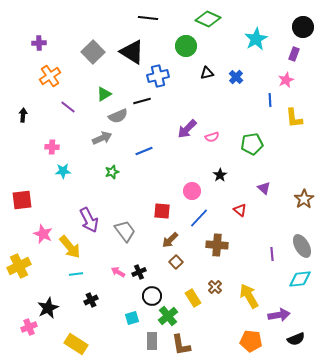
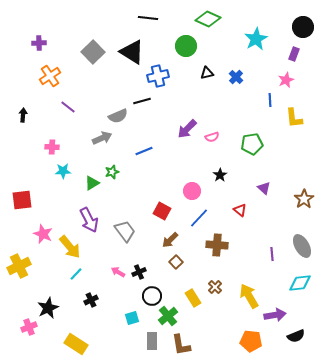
green triangle at (104, 94): moved 12 px left, 89 px down
red square at (162, 211): rotated 24 degrees clockwise
cyan line at (76, 274): rotated 40 degrees counterclockwise
cyan diamond at (300, 279): moved 4 px down
purple arrow at (279, 315): moved 4 px left
black semicircle at (296, 339): moved 3 px up
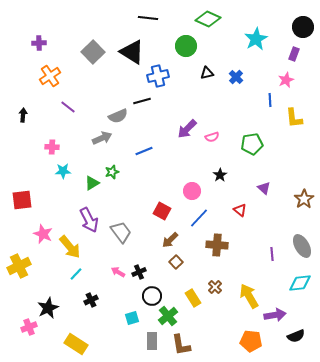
gray trapezoid at (125, 231): moved 4 px left, 1 px down
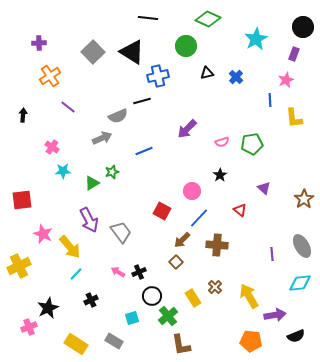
pink semicircle at (212, 137): moved 10 px right, 5 px down
pink cross at (52, 147): rotated 32 degrees clockwise
brown arrow at (170, 240): moved 12 px right
gray rectangle at (152, 341): moved 38 px left; rotated 60 degrees counterclockwise
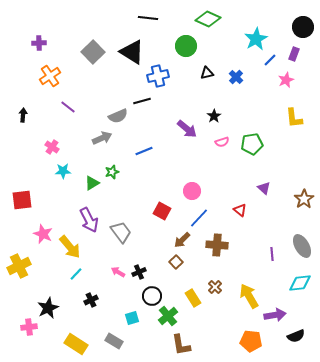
blue line at (270, 100): moved 40 px up; rotated 48 degrees clockwise
purple arrow at (187, 129): rotated 95 degrees counterclockwise
black star at (220, 175): moved 6 px left, 59 px up
pink cross at (29, 327): rotated 14 degrees clockwise
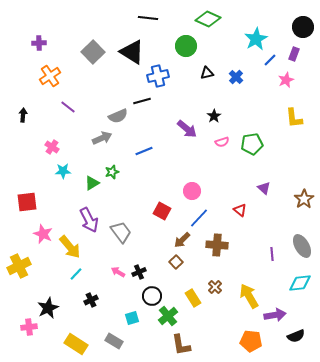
red square at (22, 200): moved 5 px right, 2 px down
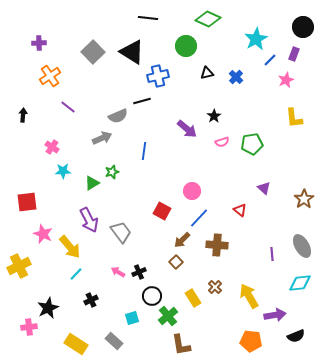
blue line at (144, 151): rotated 60 degrees counterclockwise
gray rectangle at (114, 341): rotated 12 degrees clockwise
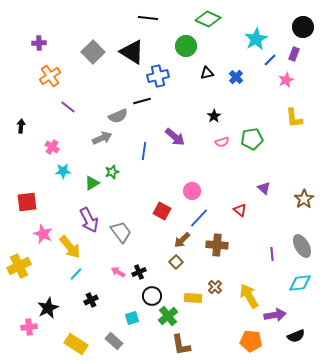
black arrow at (23, 115): moved 2 px left, 11 px down
purple arrow at (187, 129): moved 12 px left, 8 px down
green pentagon at (252, 144): moved 5 px up
yellow rectangle at (193, 298): rotated 54 degrees counterclockwise
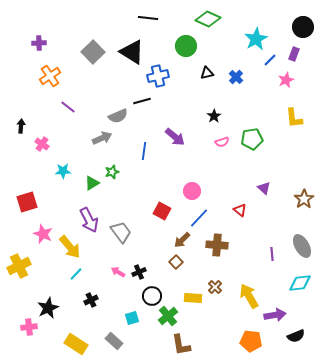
pink cross at (52, 147): moved 10 px left, 3 px up
red square at (27, 202): rotated 10 degrees counterclockwise
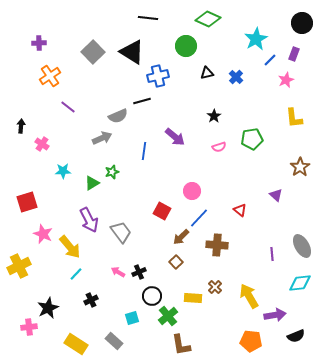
black circle at (303, 27): moved 1 px left, 4 px up
pink semicircle at (222, 142): moved 3 px left, 5 px down
purple triangle at (264, 188): moved 12 px right, 7 px down
brown star at (304, 199): moved 4 px left, 32 px up
brown arrow at (182, 240): moved 1 px left, 3 px up
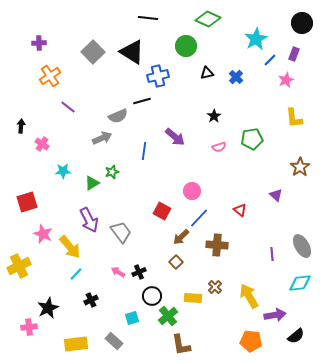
black semicircle at (296, 336): rotated 18 degrees counterclockwise
yellow rectangle at (76, 344): rotated 40 degrees counterclockwise
